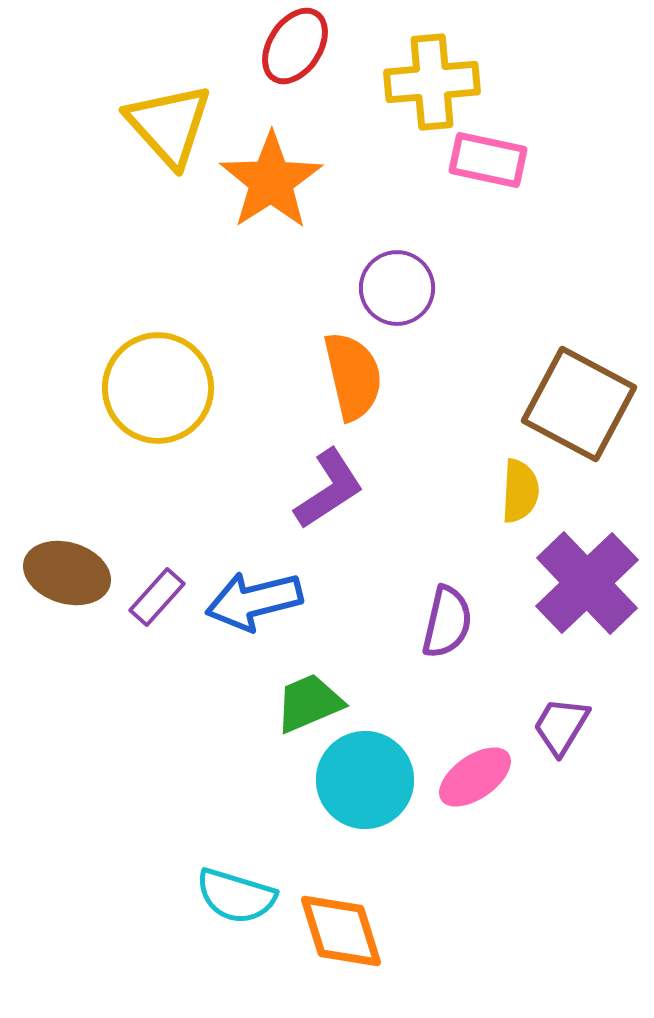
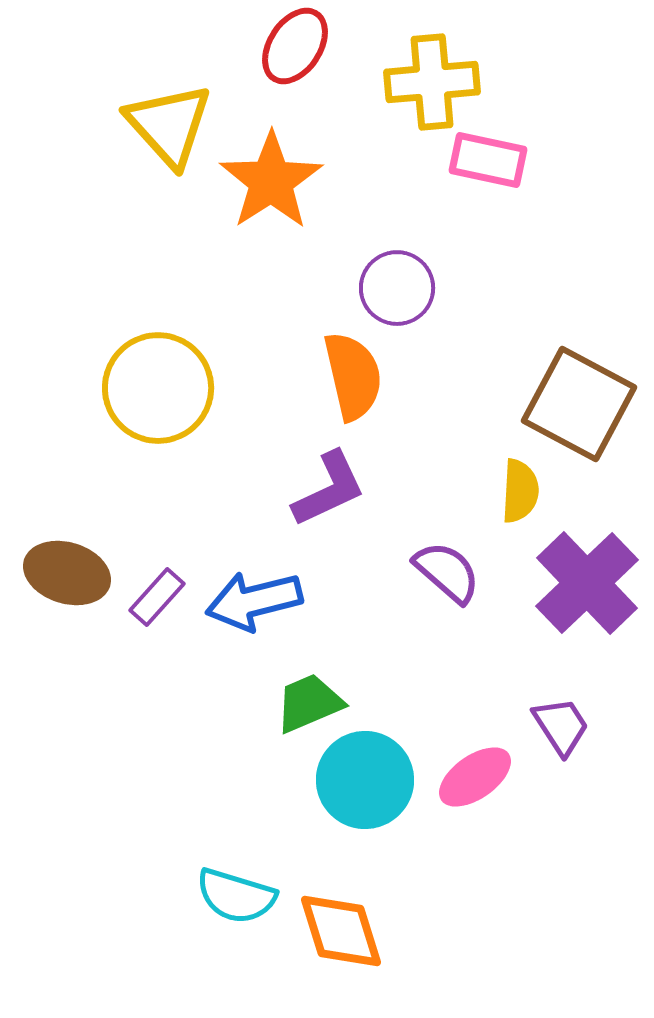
purple L-shape: rotated 8 degrees clockwise
purple semicircle: moved 50 px up; rotated 62 degrees counterclockwise
purple trapezoid: rotated 116 degrees clockwise
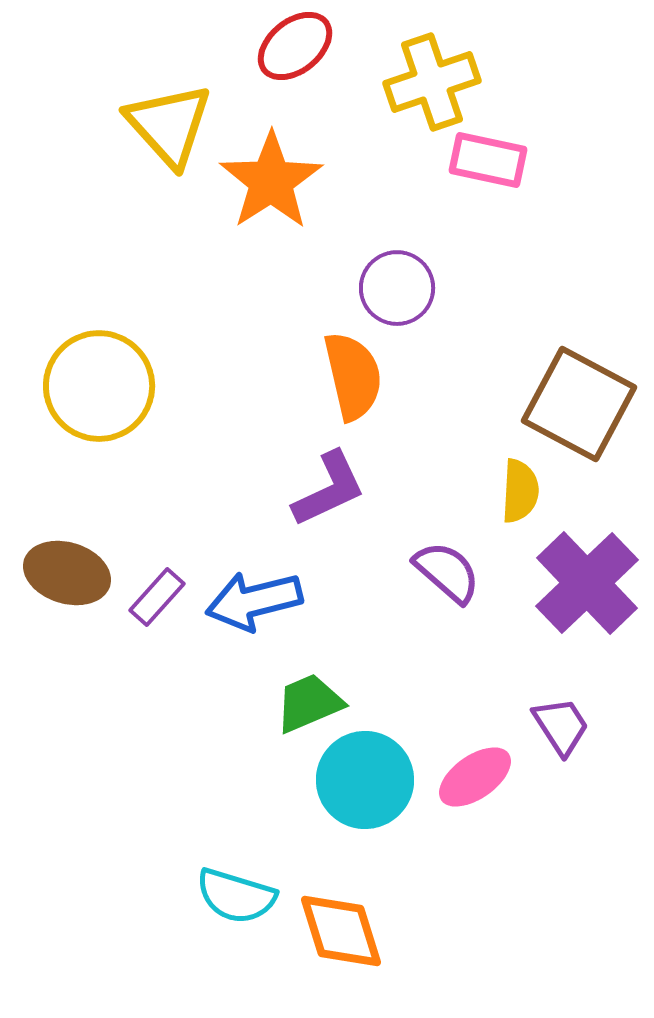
red ellipse: rotated 18 degrees clockwise
yellow cross: rotated 14 degrees counterclockwise
yellow circle: moved 59 px left, 2 px up
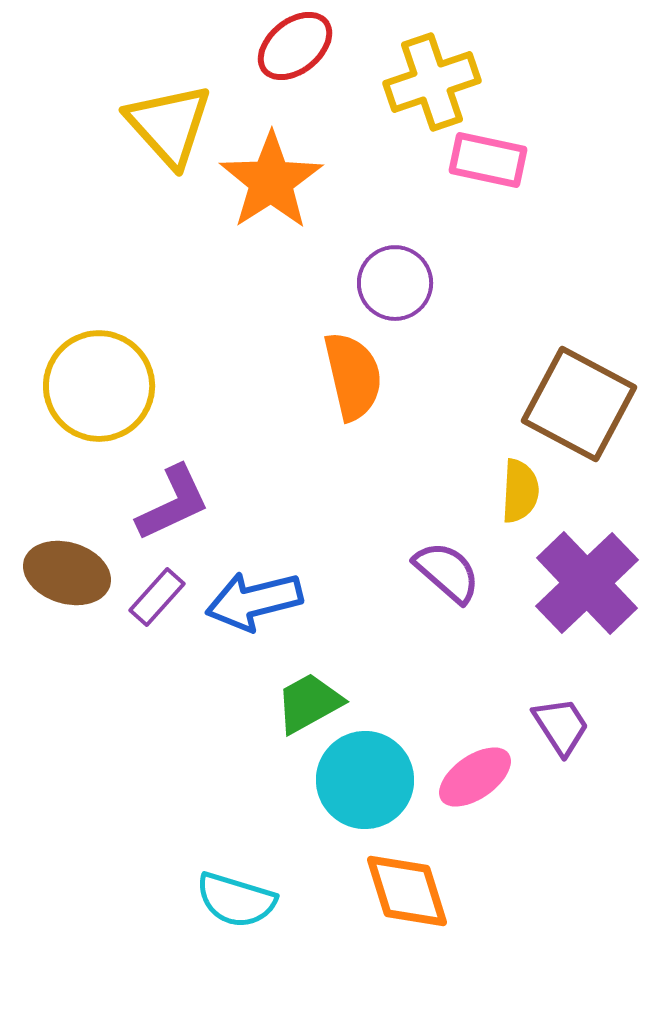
purple circle: moved 2 px left, 5 px up
purple L-shape: moved 156 px left, 14 px down
green trapezoid: rotated 6 degrees counterclockwise
cyan semicircle: moved 4 px down
orange diamond: moved 66 px right, 40 px up
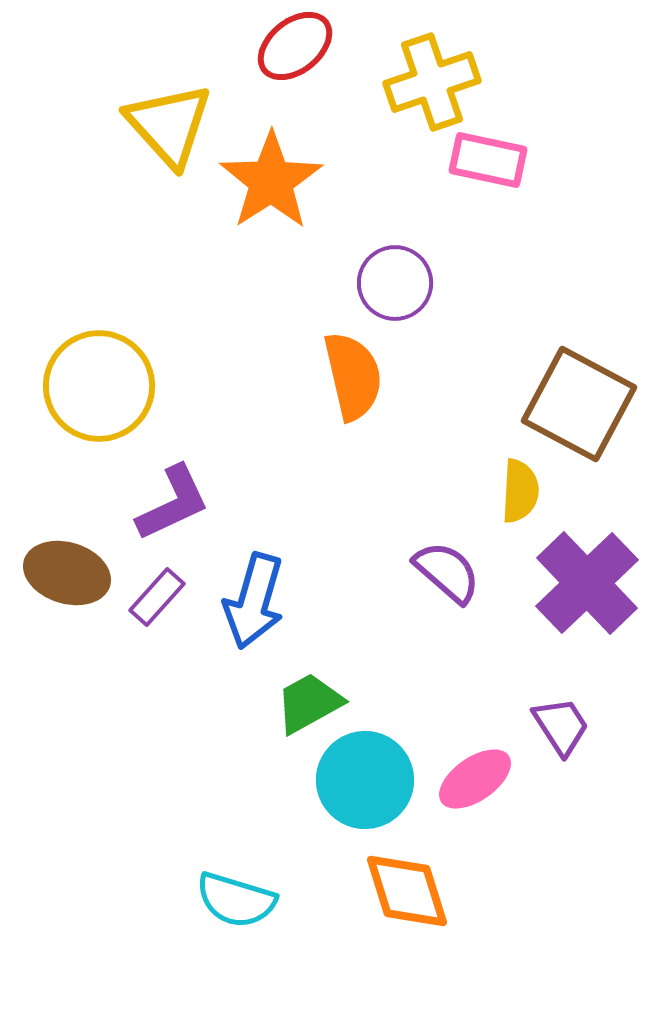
blue arrow: rotated 60 degrees counterclockwise
pink ellipse: moved 2 px down
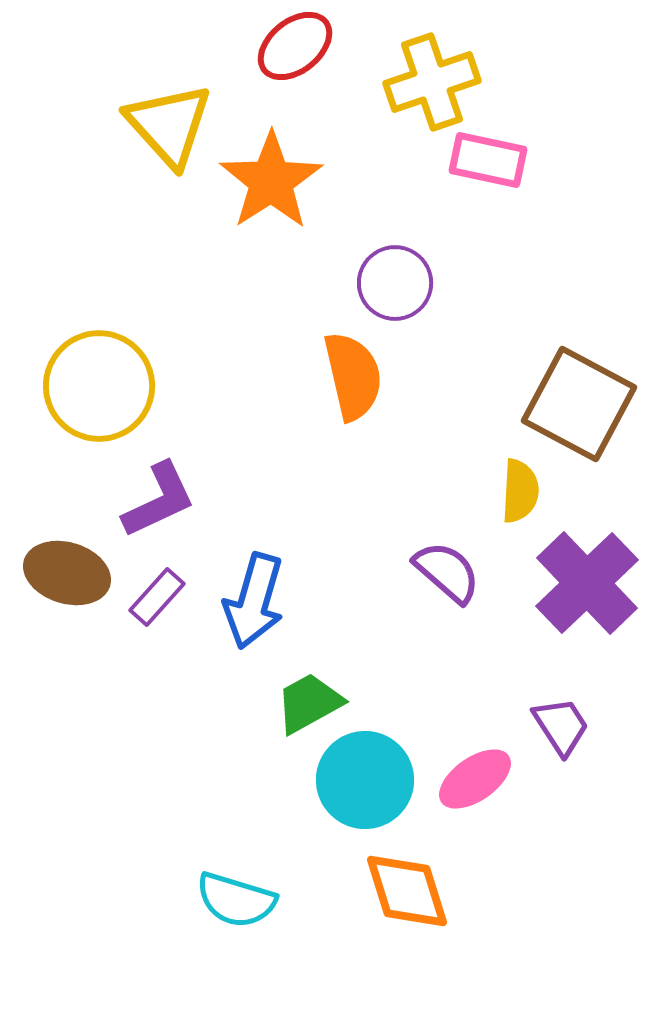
purple L-shape: moved 14 px left, 3 px up
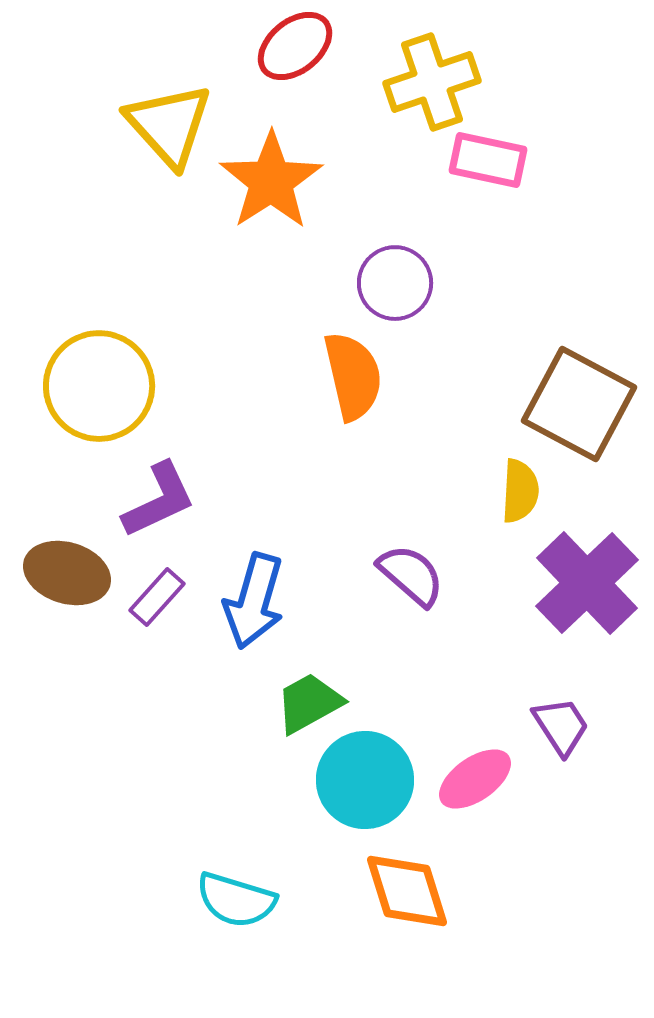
purple semicircle: moved 36 px left, 3 px down
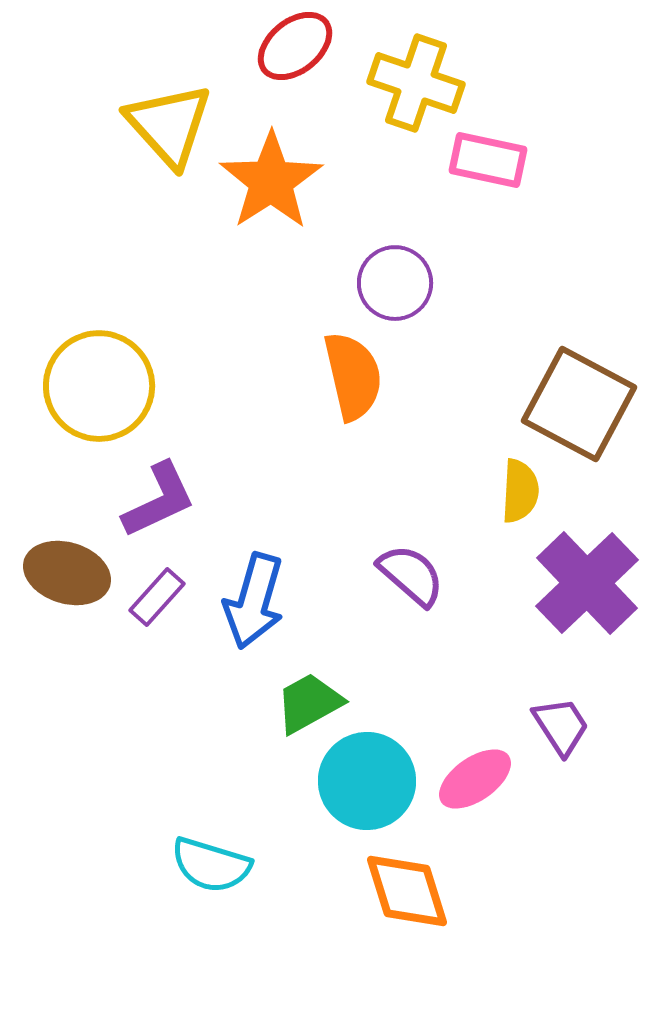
yellow cross: moved 16 px left, 1 px down; rotated 38 degrees clockwise
cyan circle: moved 2 px right, 1 px down
cyan semicircle: moved 25 px left, 35 px up
